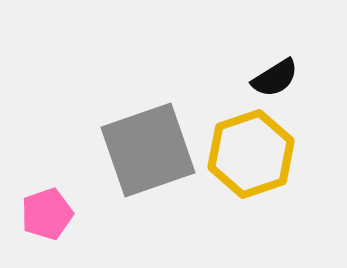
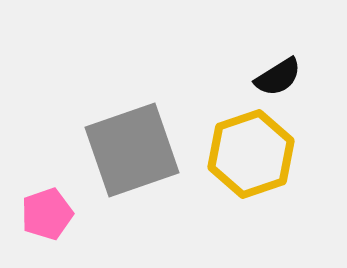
black semicircle: moved 3 px right, 1 px up
gray square: moved 16 px left
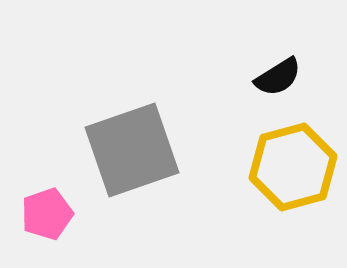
yellow hexagon: moved 42 px right, 13 px down; rotated 4 degrees clockwise
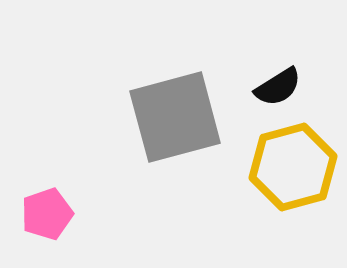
black semicircle: moved 10 px down
gray square: moved 43 px right, 33 px up; rotated 4 degrees clockwise
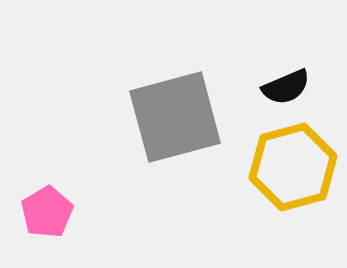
black semicircle: moved 8 px right; rotated 9 degrees clockwise
pink pentagon: moved 2 px up; rotated 12 degrees counterclockwise
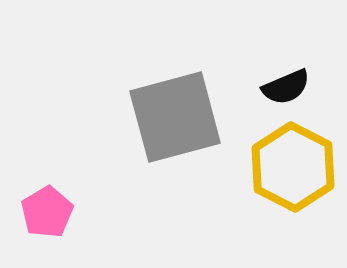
yellow hexagon: rotated 18 degrees counterclockwise
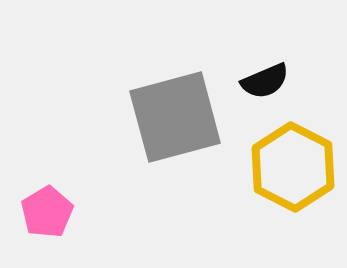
black semicircle: moved 21 px left, 6 px up
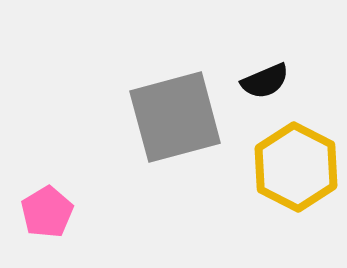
yellow hexagon: moved 3 px right
